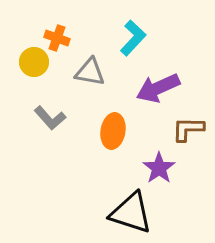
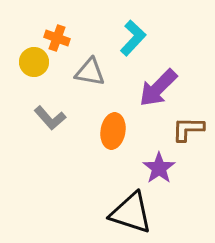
purple arrow: rotated 21 degrees counterclockwise
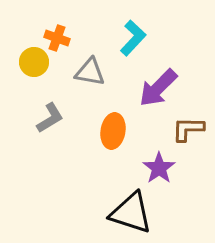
gray L-shape: rotated 80 degrees counterclockwise
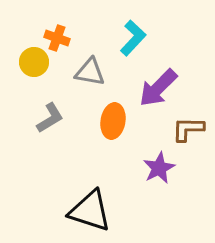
orange ellipse: moved 10 px up
purple star: rotated 8 degrees clockwise
black triangle: moved 41 px left, 2 px up
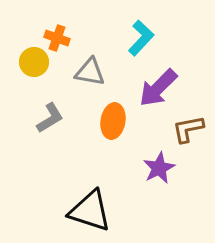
cyan L-shape: moved 8 px right
brown L-shape: rotated 12 degrees counterclockwise
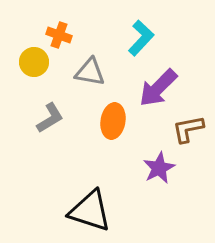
orange cross: moved 2 px right, 3 px up
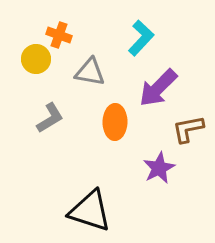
yellow circle: moved 2 px right, 3 px up
orange ellipse: moved 2 px right, 1 px down; rotated 8 degrees counterclockwise
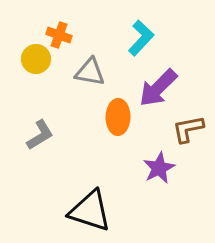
gray L-shape: moved 10 px left, 17 px down
orange ellipse: moved 3 px right, 5 px up
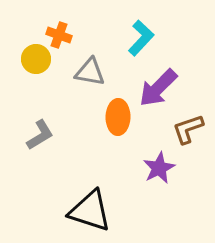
brown L-shape: rotated 8 degrees counterclockwise
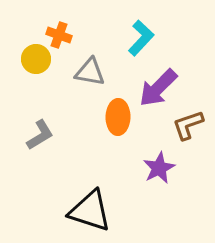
brown L-shape: moved 4 px up
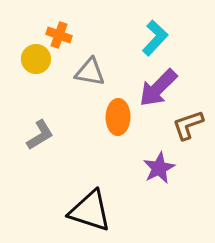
cyan L-shape: moved 14 px right
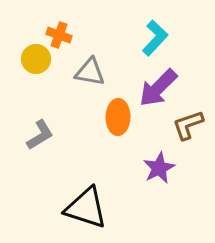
black triangle: moved 4 px left, 3 px up
